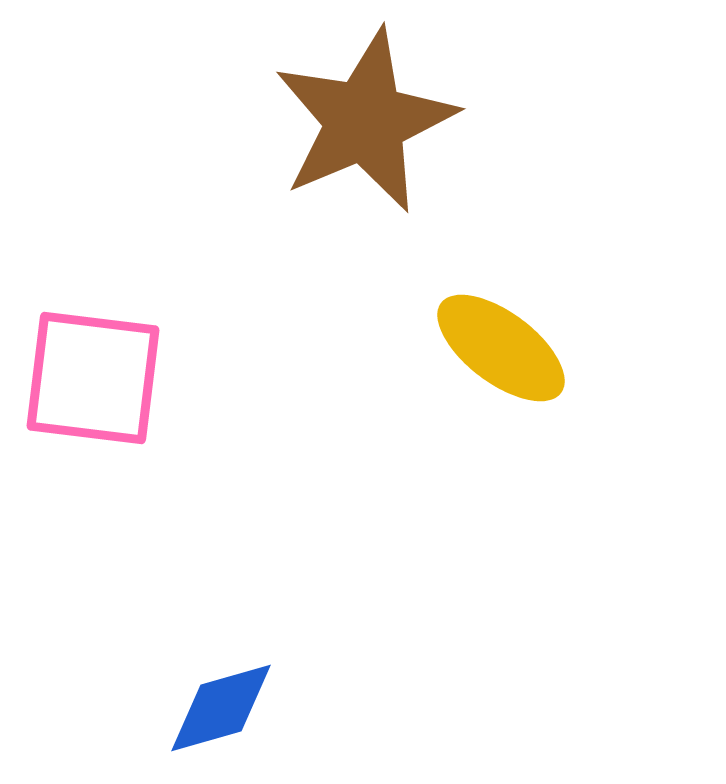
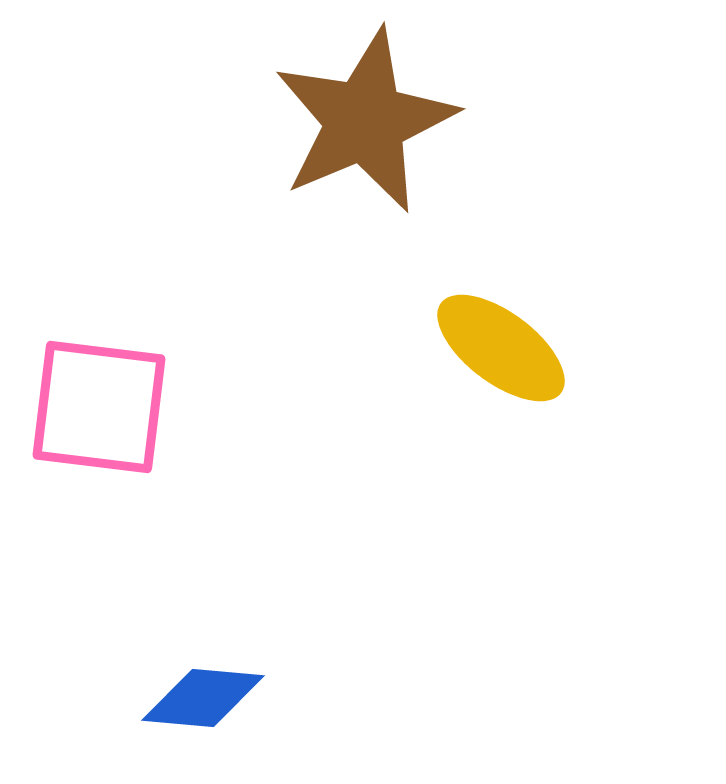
pink square: moved 6 px right, 29 px down
blue diamond: moved 18 px left, 10 px up; rotated 21 degrees clockwise
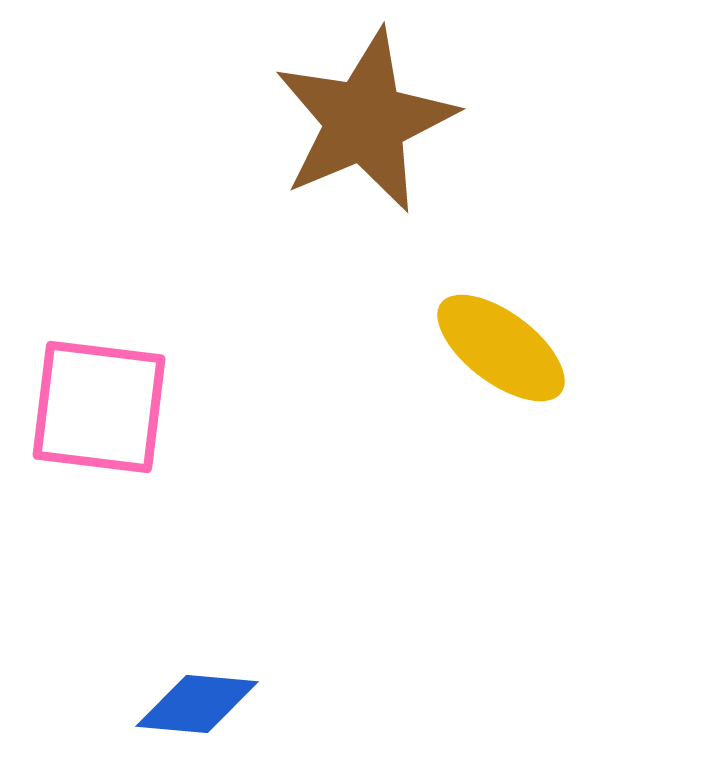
blue diamond: moved 6 px left, 6 px down
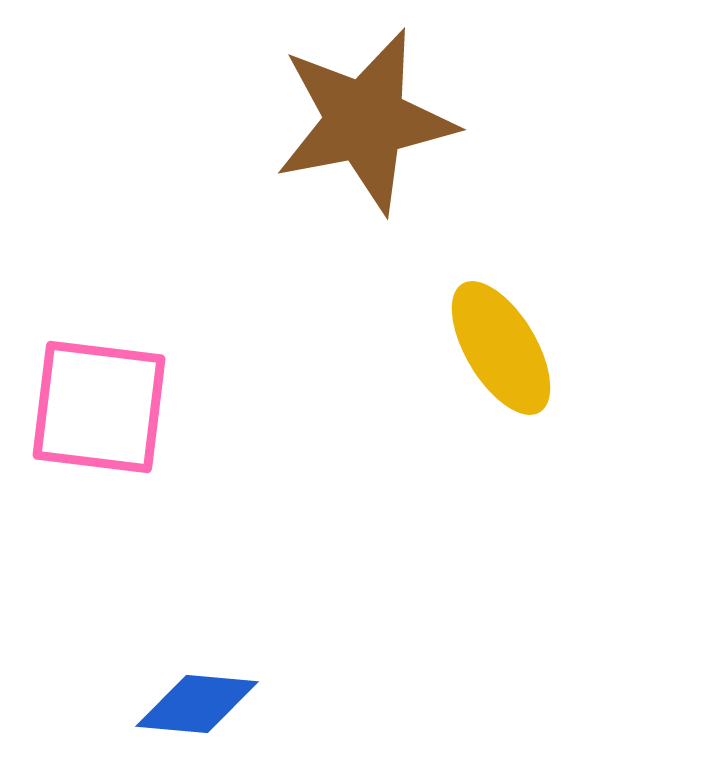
brown star: rotated 12 degrees clockwise
yellow ellipse: rotated 22 degrees clockwise
